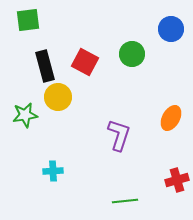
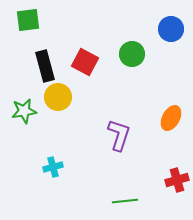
green star: moved 1 px left, 4 px up
cyan cross: moved 4 px up; rotated 12 degrees counterclockwise
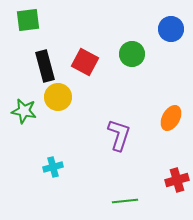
green star: rotated 20 degrees clockwise
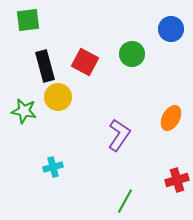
purple L-shape: rotated 16 degrees clockwise
green line: rotated 55 degrees counterclockwise
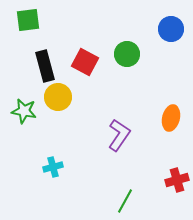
green circle: moved 5 px left
orange ellipse: rotated 15 degrees counterclockwise
